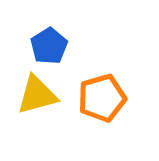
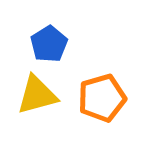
blue pentagon: moved 2 px up
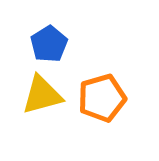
yellow triangle: moved 5 px right
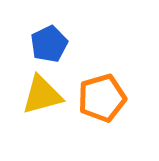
blue pentagon: rotated 6 degrees clockwise
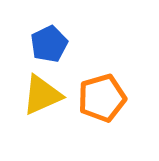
yellow triangle: rotated 9 degrees counterclockwise
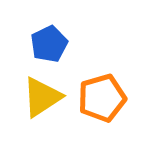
yellow triangle: moved 2 px down; rotated 9 degrees counterclockwise
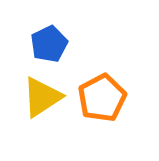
orange pentagon: rotated 12 degrees counterclockwise
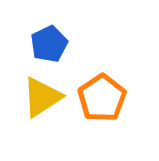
orange pentagon: rotated 6 degrees counterclockwise
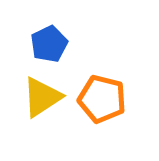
orange pentagon: moved 1 px down; rotated 24 degrees counterclockwise
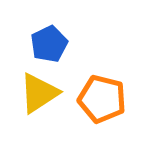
yellow triangle: moved 3 px left, 4 px up
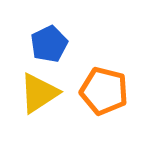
orange pentagon: moved 2 px right, 8 px up
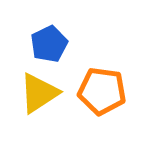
orange pentagon: moved 2 px left; rotated 6 degrees counterclockwise
